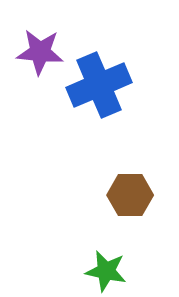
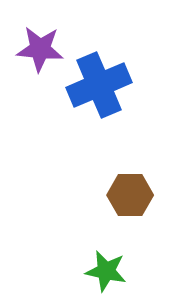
purple star: moved 3 px up
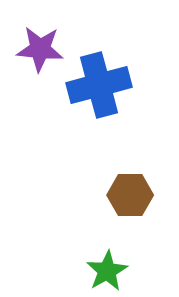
blue cross: rotated 8 degrees clockwise
green star: moved 1 px right; rotated 30 degrees clockwise
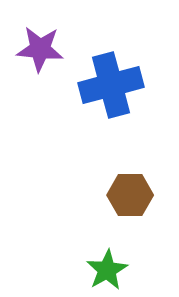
blue cross: moved 12 px right
green star: moved 1 px up
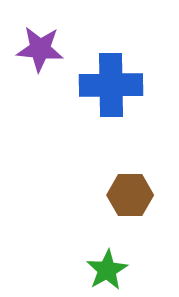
blue cross: rotated 14 degrees clockwise
